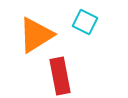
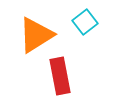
cyan square: rotated 25 degrees clockwise
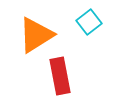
cyan square: moved 4 px right
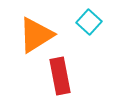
cyan square: rotated 10 degrees counterclockwise
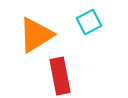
cyan square: rotated 20 degrees clockwise
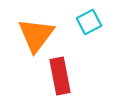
orange triangle: rotated 21 degrees counterclockwise
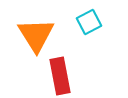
orange triangle: rotated 9 degrees counterclockwise
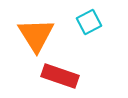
red rectangle: rotated 60 degrees counterclockwise
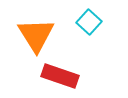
cyan square: rotated 20 degrees counterclockwise
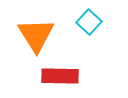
red rectangle: rotated 18 degrees counterclockwise
